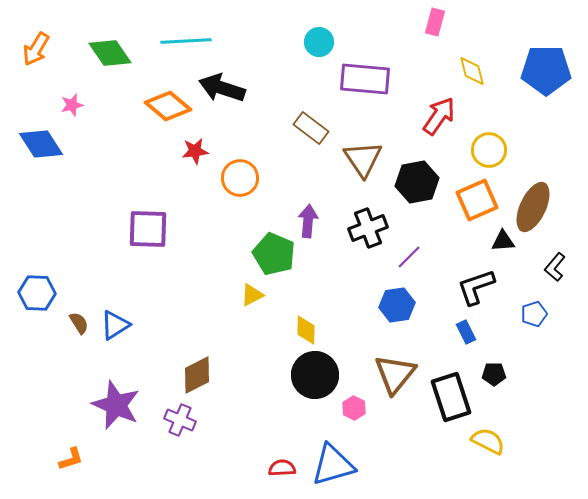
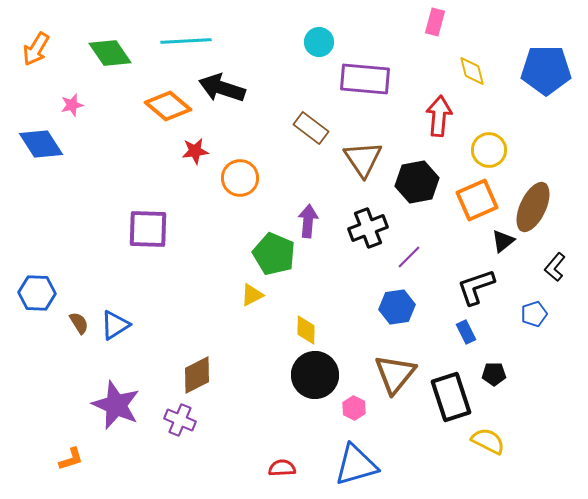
red arrow at (439, 116): rotated 30 degrees counterclockwise
black triangle at (503, 241): rotated 35 degrees counterclockwise
blue hexagon at (397, 305): moved 2 px down
blue triangle at (333, 465): moved 23 px right
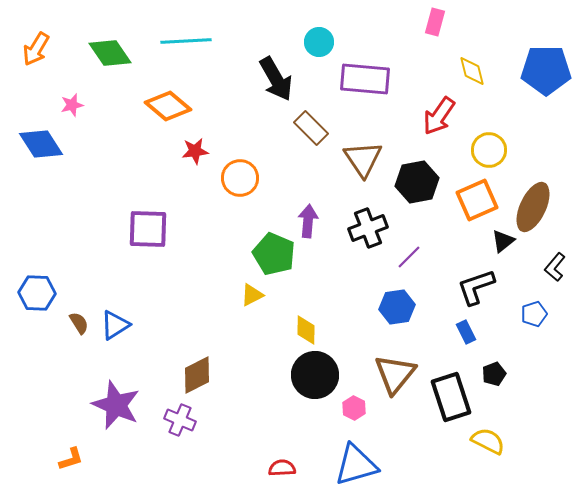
black arrow at (222, 88): moved 54 px right, 9 px up; rotated 138 degrees counterclockwise
red arrow at (439, 116): rotated 150 degrees counterclockwise
brown rectangle at (311, 128): rotated 8 degrees clockwise
black pentagon at (494, 374): rotated 20 degrees counterclockwise
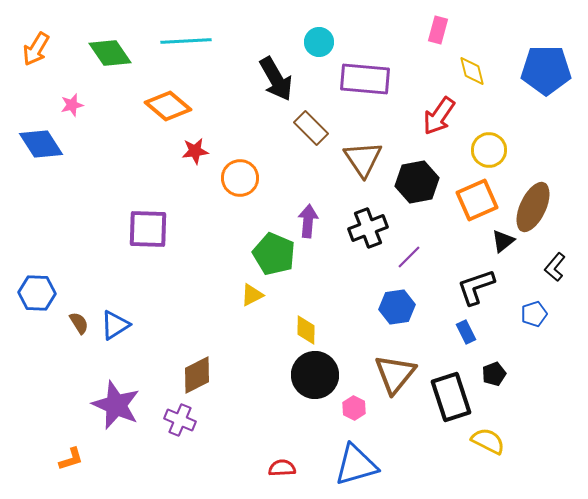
pink rectangle at (435, 22): moved 3 px right, 8 px down
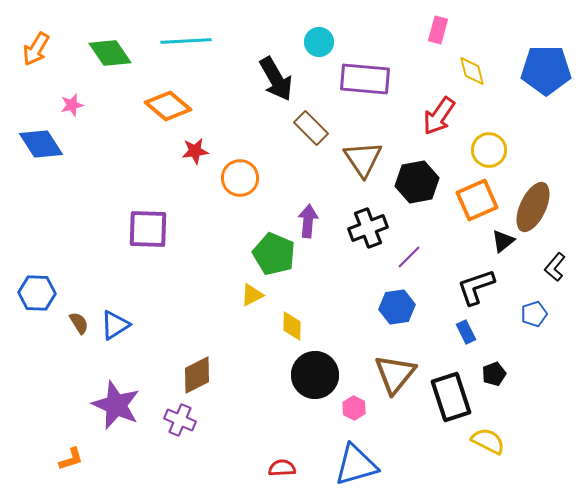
yellow diamond at (306, 330): moved 14 px left, 4 px up
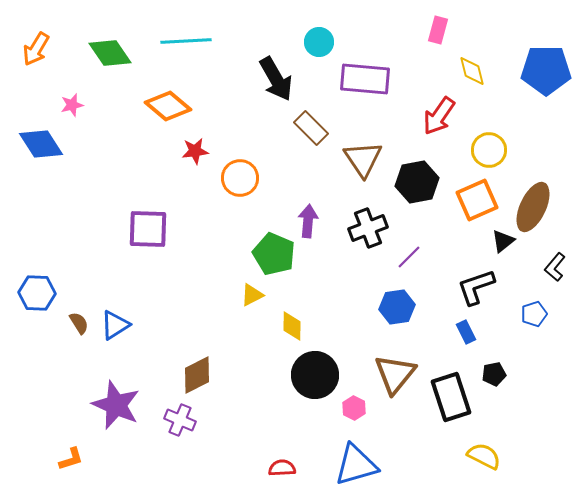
black pentagon at (494, 374): rotated 10 degrees clockwise
yellow semicircle at (488, 441): moved 4 px left, 15 px down
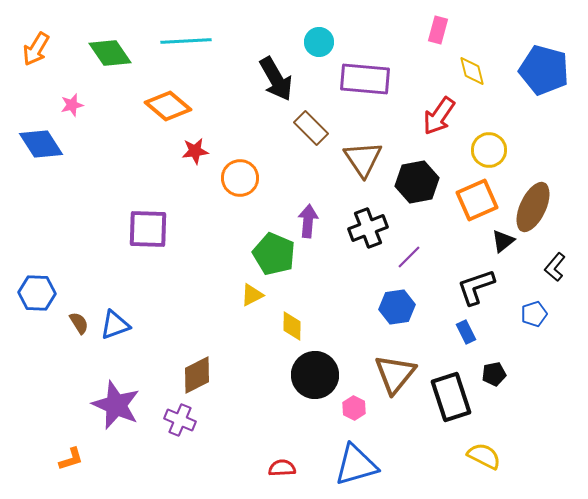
blue pentagon at (546, 70): moved 2 px left; rotated 15 degrees clockwise
blue triangle at (115, 325): rotated 12 degrees clockwise
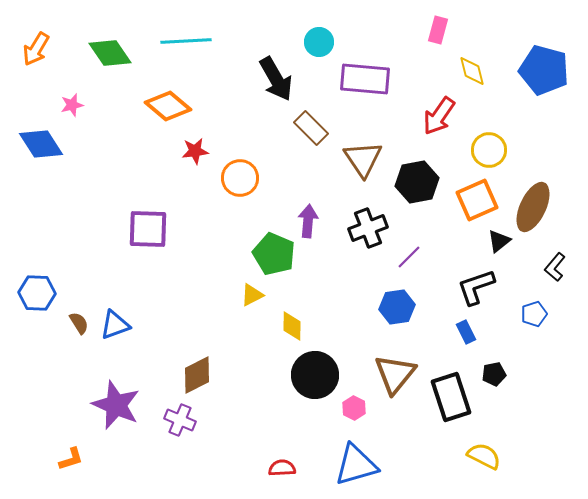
black triangle at (503, 241): moved 4 px left
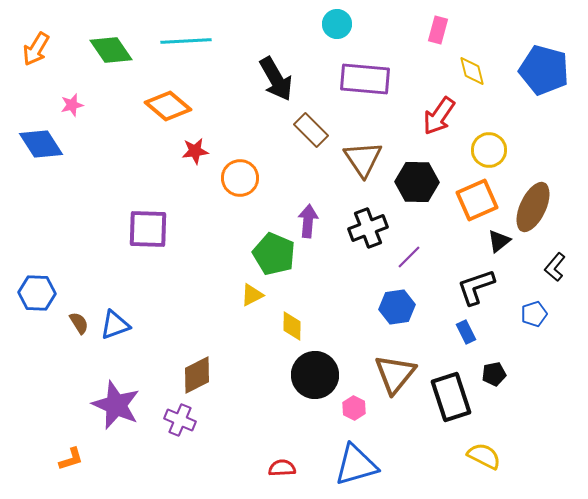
cyan circle at (319, 42): moved 18 px right, 18 px up
green diamond at (110, 53): moved 1 px right, 3 px up
brown rectangle at (311, 128): moved 2 px down
black hexagon at (417, 182): rotated 12 degrees clockwise
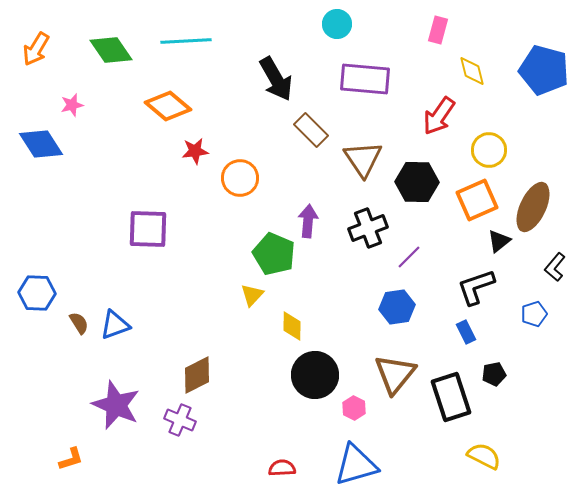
yellow triangle at (252, 295): rotated 20 degrees counterclockwise
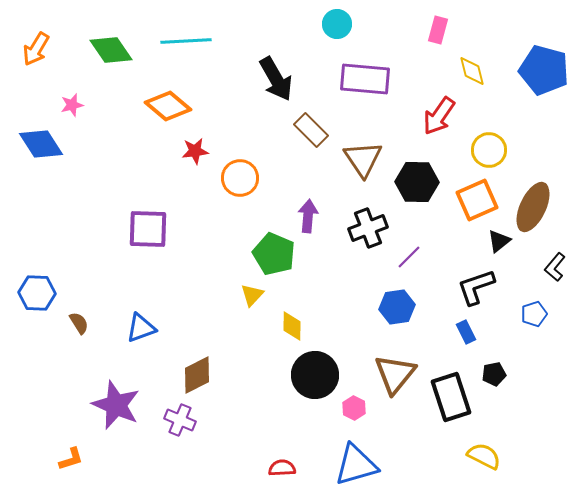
purple arrow at (308, 221): moved 5 px up
blue triangle at (115, 325): moved 26 px right, 3 px down
